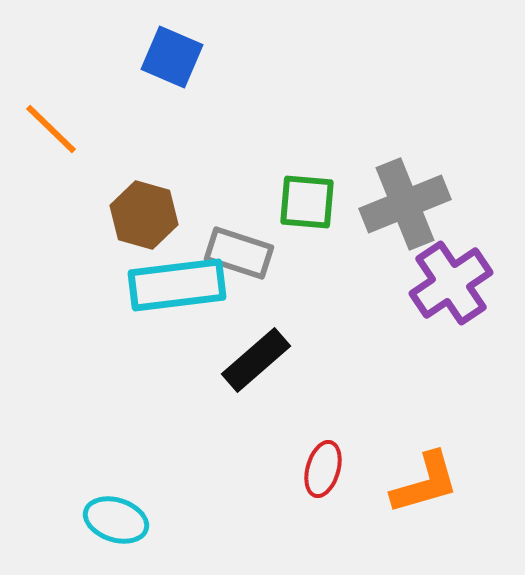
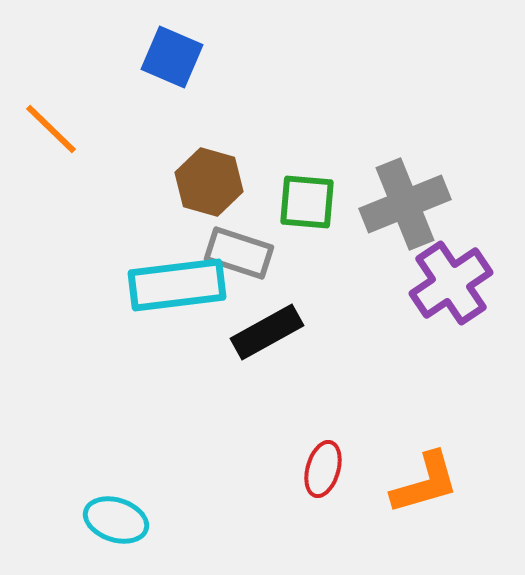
brown hexagon: moved 65 px right, 33 px up
black rectangle: moved 11 px right, 28 px up; rotated 12 degrees clockwise
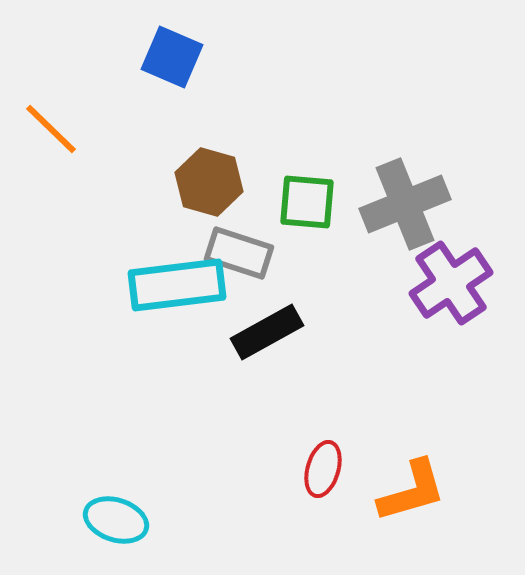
orange L-shape: moved 13 px left, 8 px down
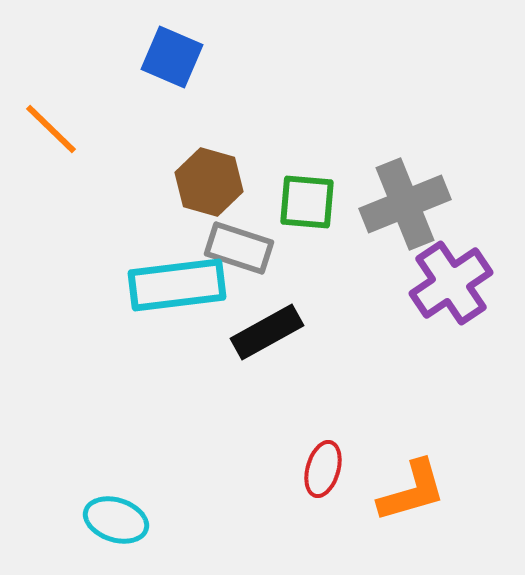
gray rectangle: moved 5 px up
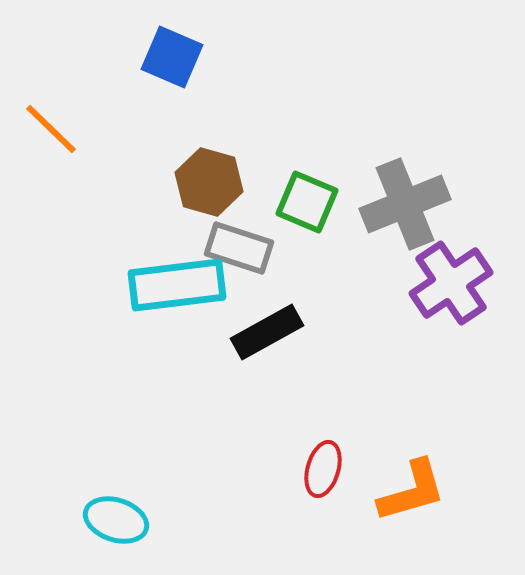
green square: rotated 18 degrees clockwise
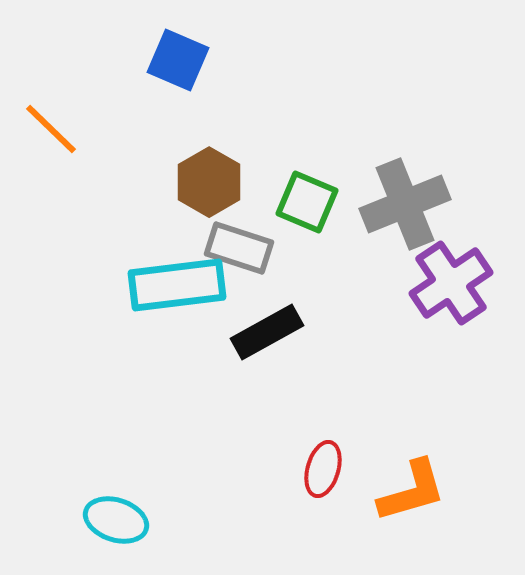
blue square: moved 6 px right, 3 px down
brown hexagon: rotated 14 degrees clockwise
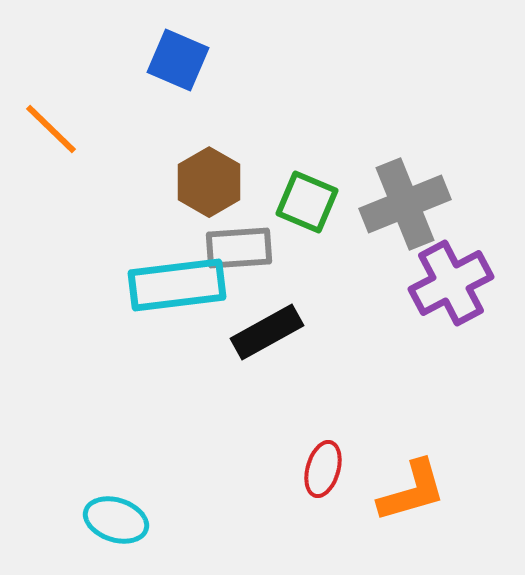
gray rectangle: rotated 22 degrees counterclockwise
purple cross: rotated 6 degrees clockwise
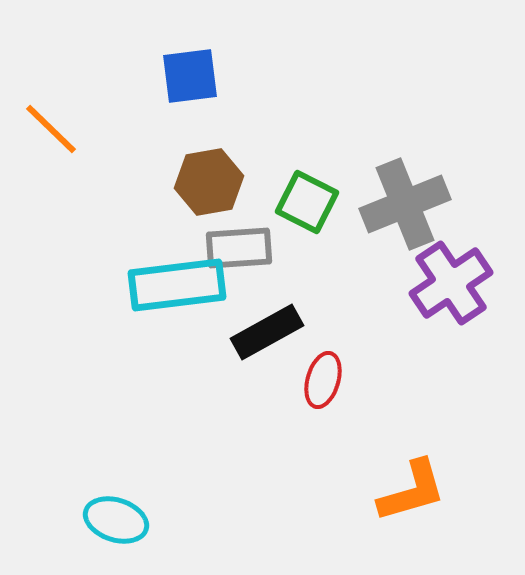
blue square: moved 12 px right, 16 px down; rotated 30 degrees counterclockwise
brown hexagon: rotated 20 degrees clockwise
green square: rotated 4 degrees clockwise
purple cross: rotated 6 degrees counterclockwise
red ellipse: moved 89 px up
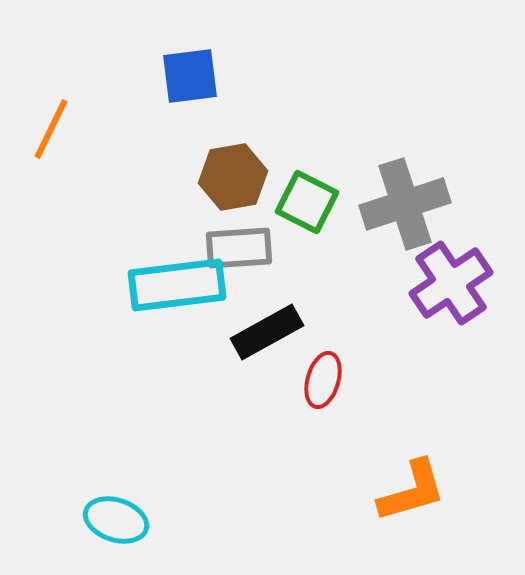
orange line: rotated 72 degrees clockwise
brown hexagon: moved 24 px right, 5 px up
gray cross: rotated 4 degrees clockwise
